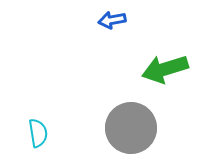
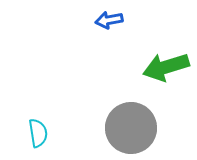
blue arrow: moved 3 px left
green arrow: moved 1 px right, 2 px up
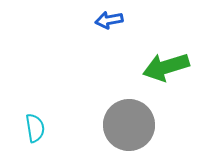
gray circle: moved 2 px left, 3 px up
cyan semicircle: moved 3 px left, 5 px up
